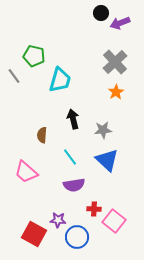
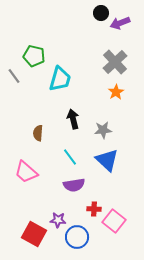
cyan trapezoid: moved 1 px up
brown semicircle: moved 4 px left, 2 px up
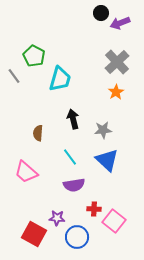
green pentagon: rotated 15 degrees clockwise
gray cross: moved 2 px right
purple star: moved 1 px left, 2 px up
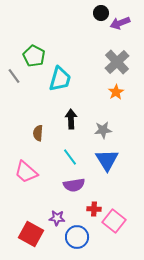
black arrow: moved 2 px left; rotated 12 degrees clockwise
blue triangle: rotated 15 degrees clockwise
red square: moved 3 px left
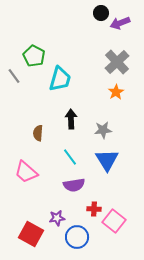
purple star: rotated 14 degrees counterclockwise
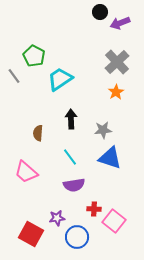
black circle: moved 1 px left, 1 px up
cyan trapezoid: rotated 140 degrees counterclockwise
blue triangle: moved 3 px right, 2 px up; rotated 40 degrees counterclockwise
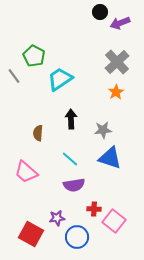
cyan line: moved 2 px down; rotated 12 degrees counterclockwise
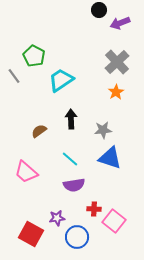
black circle: moved 1 px left, 2 px up
cyan trapezoid: moved 1 px right, 1 px down
brown semicircle: moved 1 px right, 2 px up; rotated 49 degrees clockwise
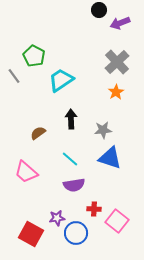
brown semicircle: moved 1 px left, 2 px down
pink square: moved 3 px right
blue circle: moved 1 px left, 4 px up
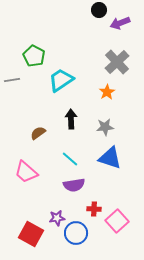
gray line: moved 2 px left, 4 px down; rotated 63 degrees counterclockwise
orange star: moved 9 px left
gray star: moved 2 px right, 3 px up
pink square: rotated 10 degrees clockwise
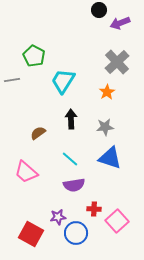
cyan trapezoid: moved 2 px right, 1 px down; rotated 24 degrees counterclockwise
purple star: moved 1 px right, 1 px up
